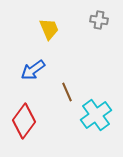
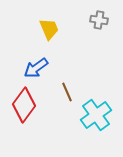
blue arrow: moved 3 px right, 2 px up
red diamond: moved 16 px up
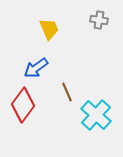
red diamond: moved 1 px left
cyan cross: rotated 12 degrees counterclockwise
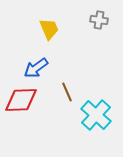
red diamond: moved 2 px left, 5 px up; rotated 52 degrees clockwise
